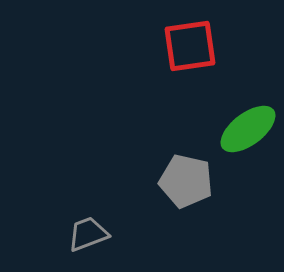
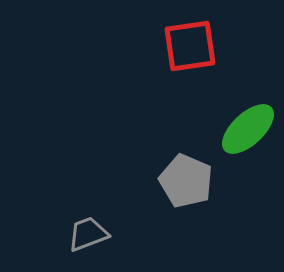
green ellipse: rotated 6 degrees counterclockwise
gray pentagon: rotated 10 degrees clockwise
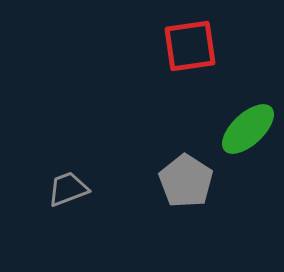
gray pentagon: rotated 10 degrees clockwise
gray trapezoid: moved 20 px left, 45 px up
